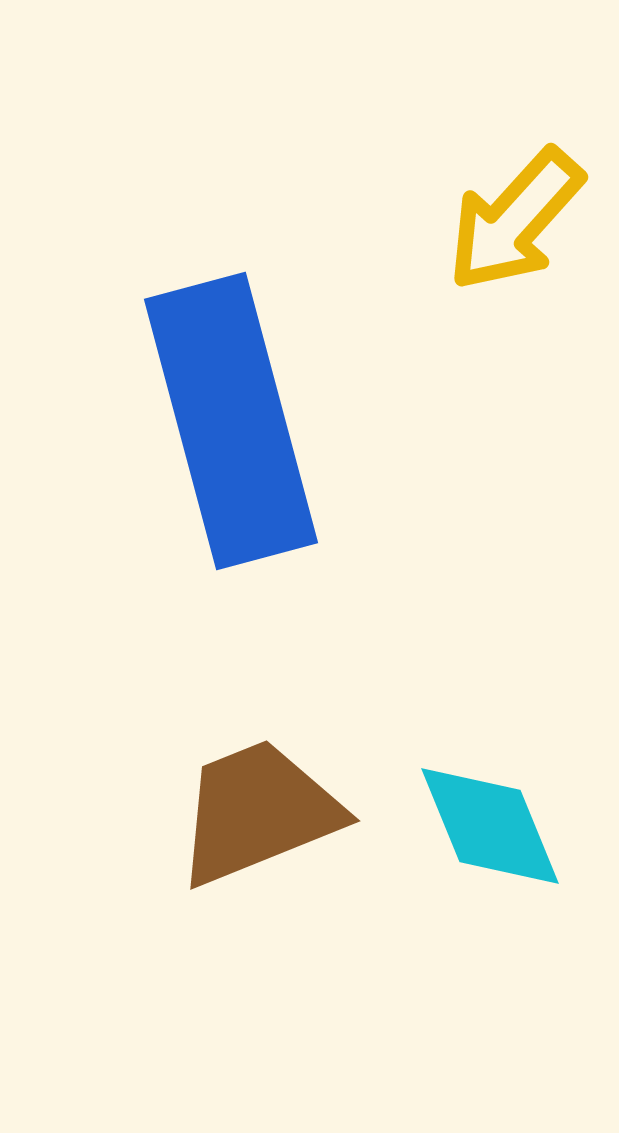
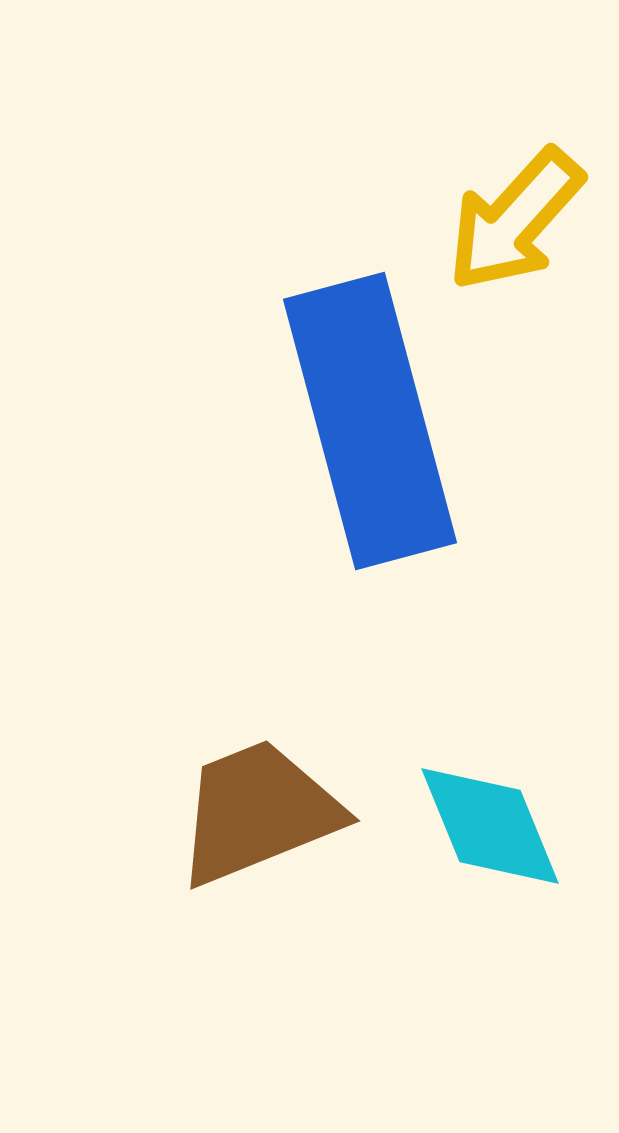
blue rectangle: moved 139 px right
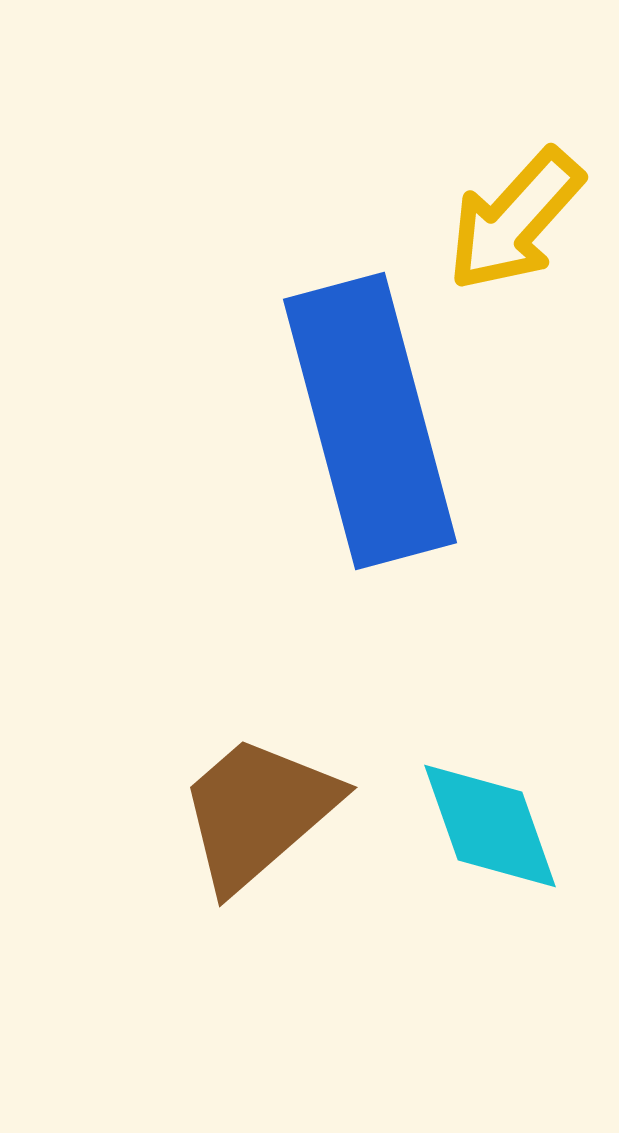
brown trapezoid: rotated 19 degrees counterclockwise
cyan diamond: rotated 3 degrees clockwise
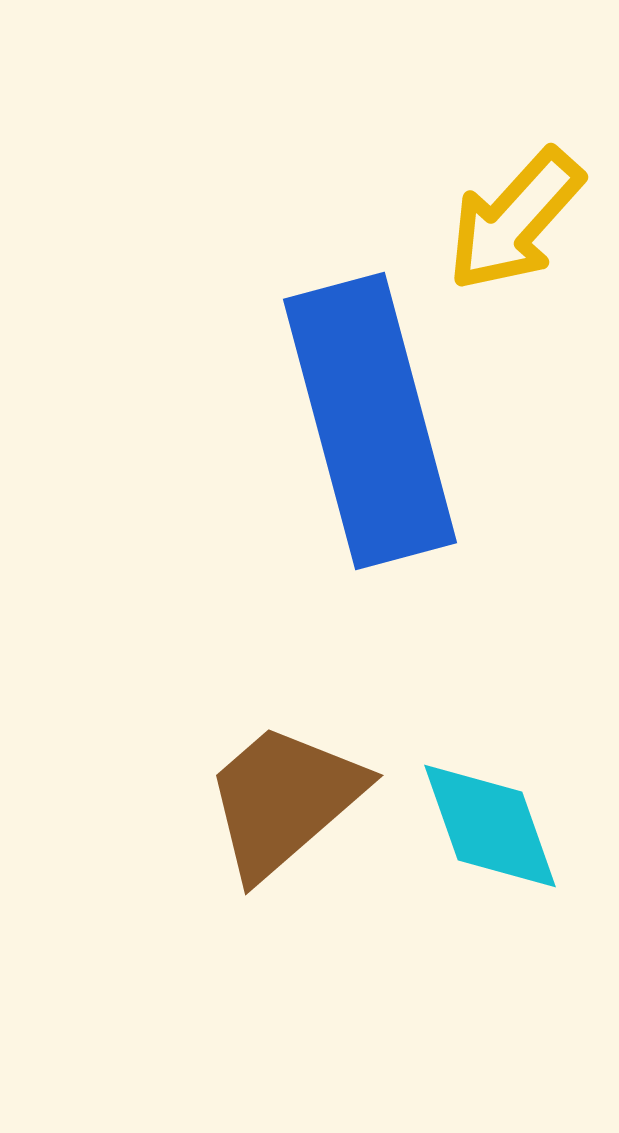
brown trapezoid: moved 26 px right, 12 px up
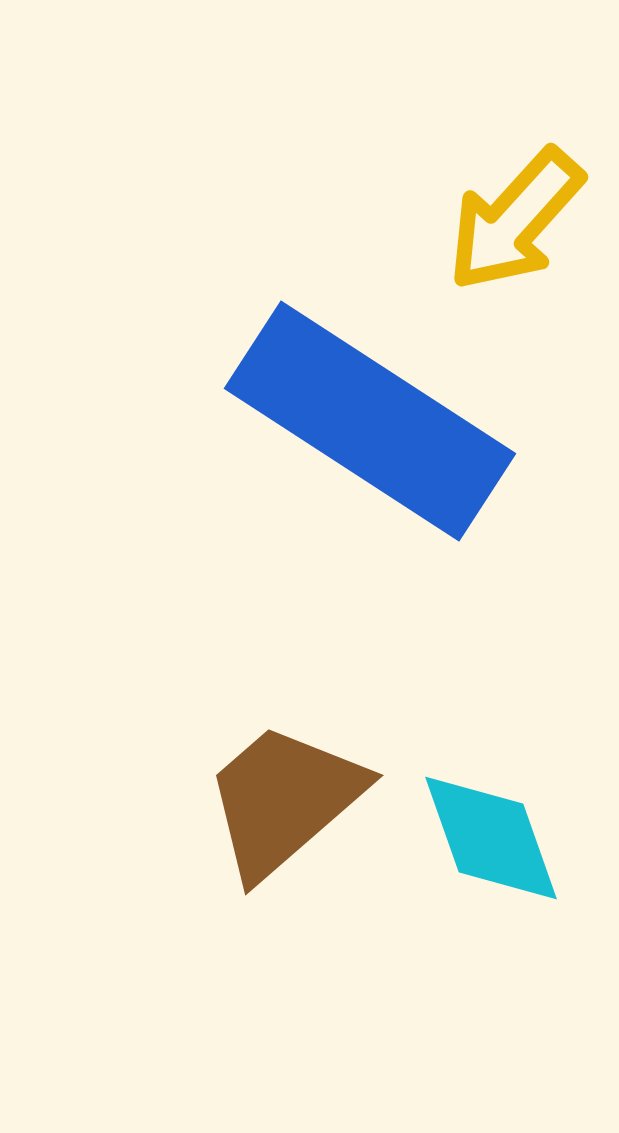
blue rectangle: rotated 42 degrees counterclockwise
cyan diamond: moved 1 px right, 12 px down
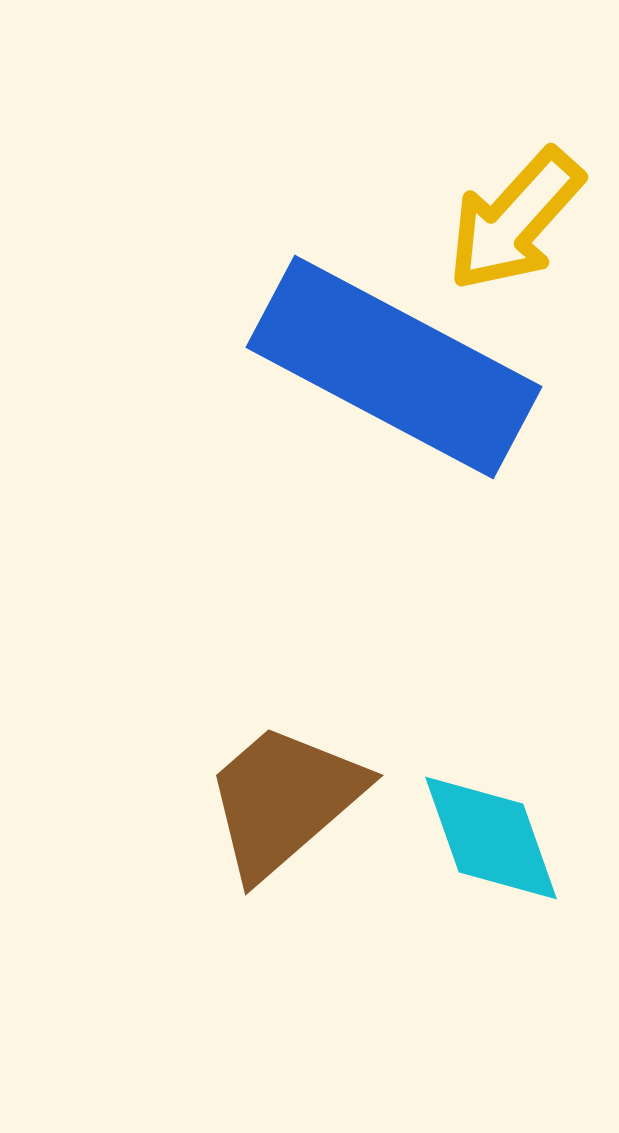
blue rectangle: moved 24 px right, 54 px up; rotated 5 degrees counterclockwise
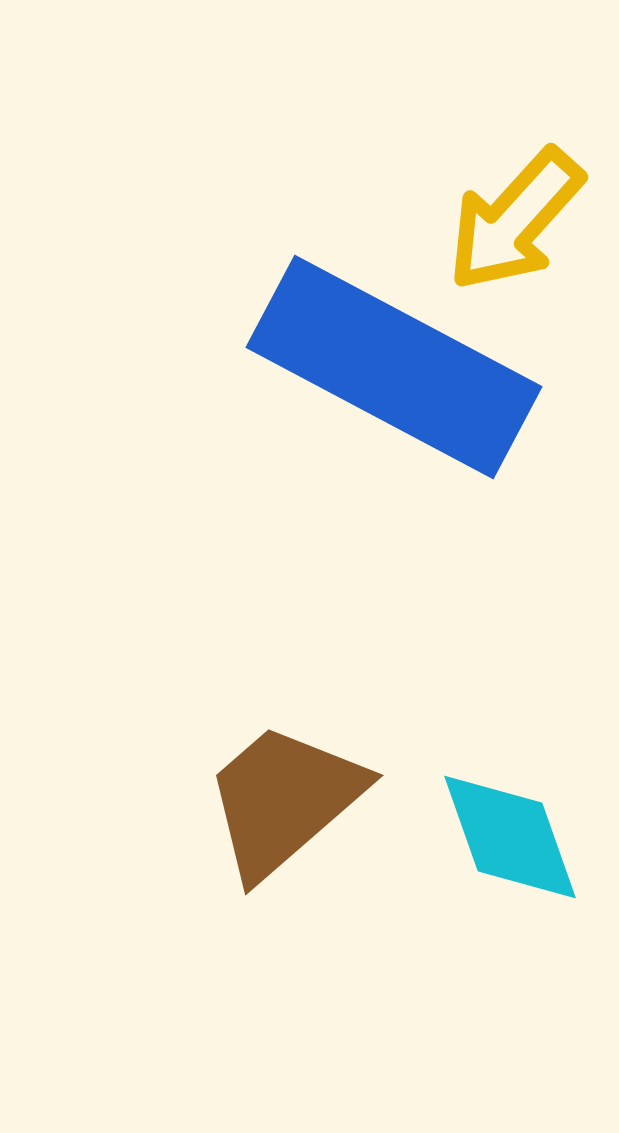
cyan diamond: moved 19 px right, 1 px up
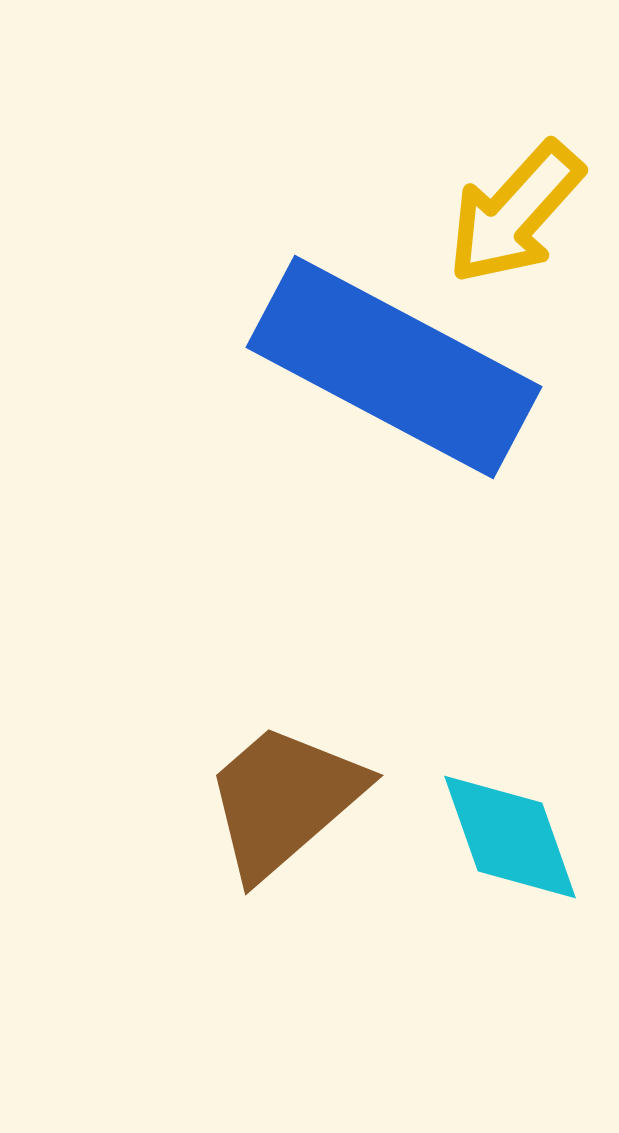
yellow arrow: moved 7 px up
